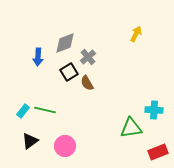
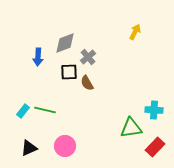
yellow arrow: moved 1 px left, 2 px up
black square: rotated 30 degrees clockwise
black triangle: moved 1 px left, 7 px down; rotated 12 degrees clockwise
red rectangle: moved 3 px left, 5 px up; rotated 24 degrees counterclockwise
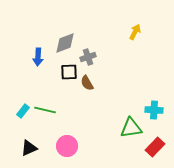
gray cross: rotated 21 degrees clockwise
pink circle: moved 2 px right
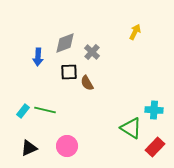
gray cross: moved 4 px right, 5 px up; rotated 28 degrees counterclockwise
green triangle: rotated 40 degrees clockwise
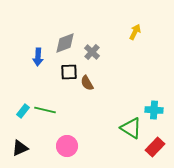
black triangle: moved 9 px left
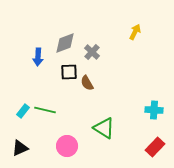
green triangle: moved 27 px left
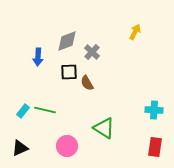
gray diamond: moved 2 px right, 2 px up
red rectangle: rotated 36 degrees counterclockwise
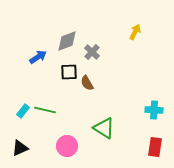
blue arrow: rotated 126 degrees counterclockwise
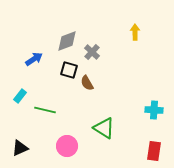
yellow arrow: rotated 28 degrees counterclockwise
blue arrow: moved 4 px left, 2 px down
black square: moved 2 px up; rotated 18 degrees clockwise
cyan rectangle: moved 3 px left, 15 px up
red rectangle: moved 1 px left, 4 px down
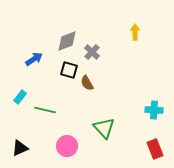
cyan rectangle: moved 1 px down
green triangle: rotated 15 degrees clockwise
red rectangle: moved 1 px right, 2 px up; rotated 30 degrees counterclockwise
